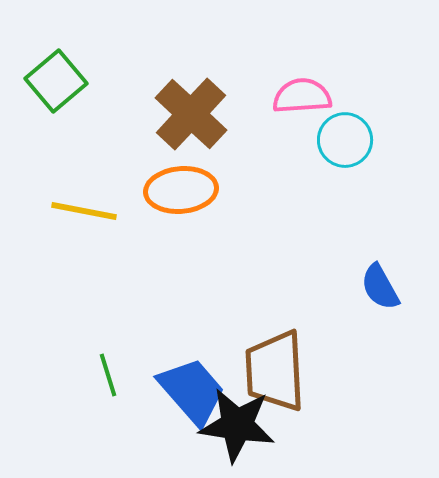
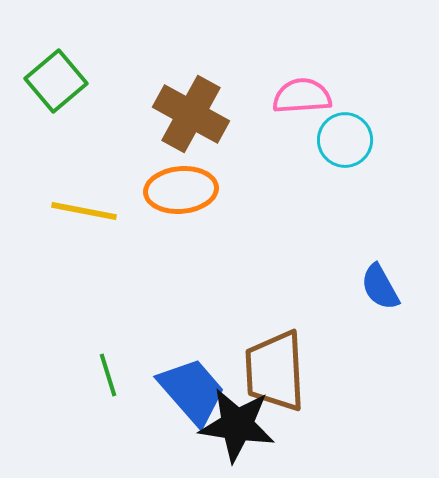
brown cross: rotated 14 degrees counterclockwise
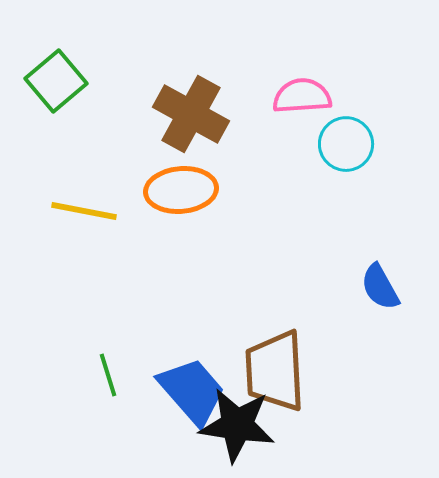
cyan circle: moved 1 px right, 4 px down
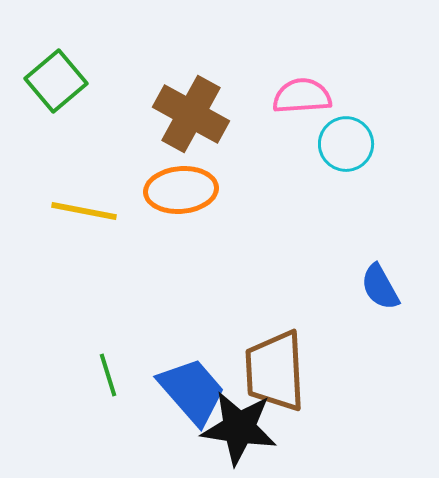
black star: moved 2 px right, 3 px down
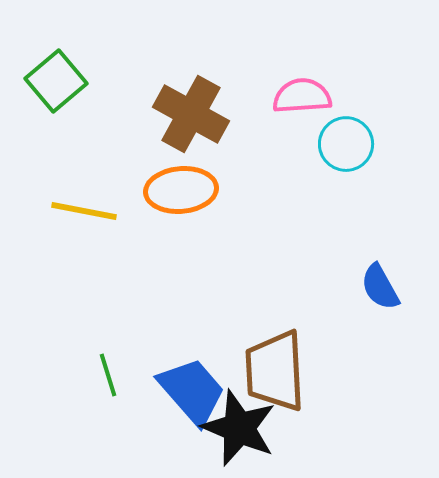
black star: rotated 14 degrees clockwise
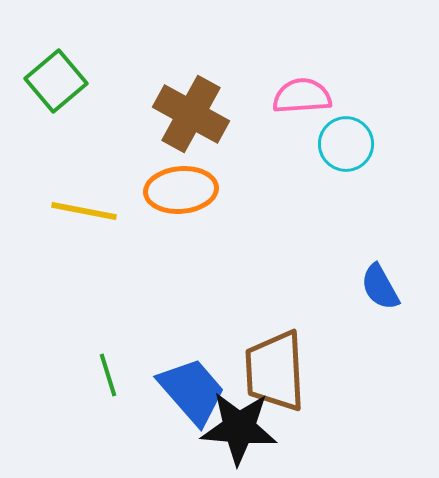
black star: rotated 18 degrees counterclockwise
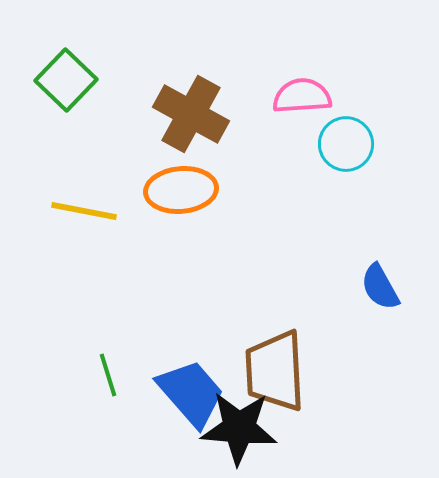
green square: moved 10 px right, 1 px up; rotated 6 degrees counterclockwise
blue trapezoid: moved 1 px left, 2 px down
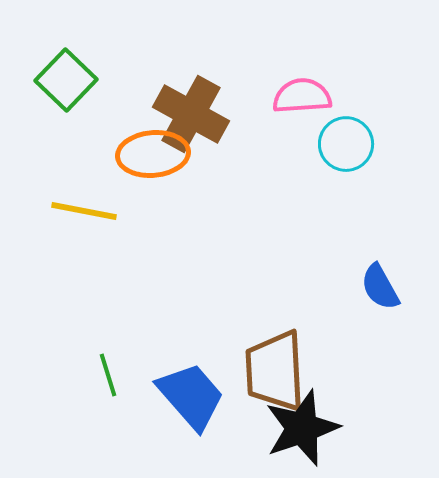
orange ellipse: moved 28 px left, 36 px up
blue trapezoid: moved 3 px down
black star: moved 63 px right; rotated 24 degrees counterclockwise
